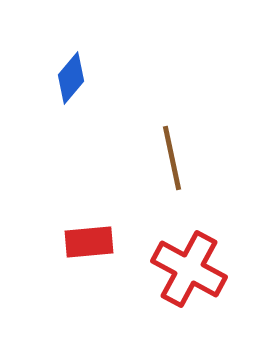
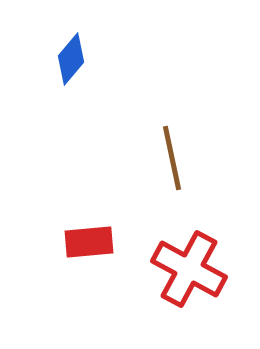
blue diamond: moved 19 px up
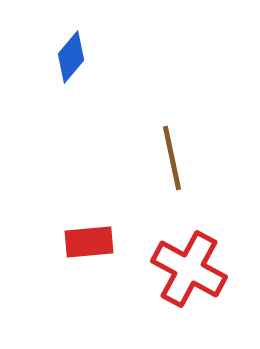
blue diamond: moved 2 px up
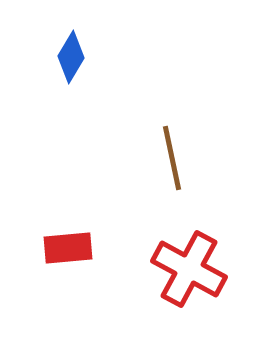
blue diamond: rotated 9 degrees counterclockwise
red rectangle: moved 21 px left, 6 px down
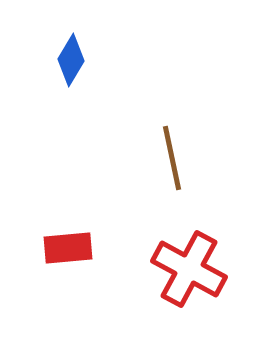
blue diamond: moved 3 px down
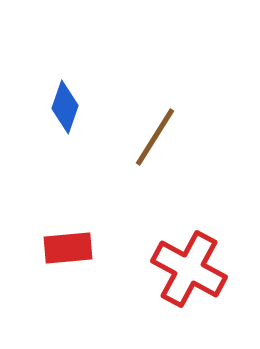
blue diamond: moved 6 px left, 47 px down; rotated 12 degrees counterclockwise
brown line: moved 17 px left, 21 px up; rotated 44 degrees clockwise
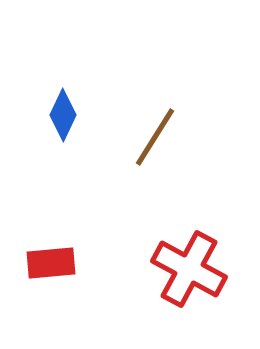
blue diamond: moved 2 px left, 8 px down; rotated 6 degrees clockwise
red rectangle: moved 17 px left, 15 px down
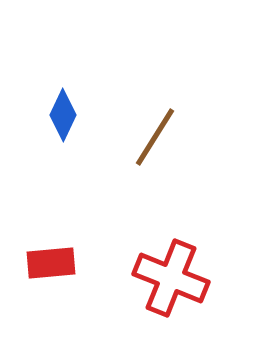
red cross: moved 18 px left, 9 px down; rotated 6 degrees counterclockwise
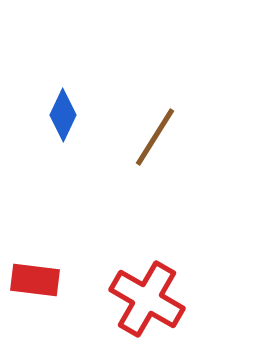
red rectangle: moved 16 px left, 17 px down; rotated 12 degrees clockwise
red cross: moved 24 px left, 21 px down; rotated 8 degrees clockwise
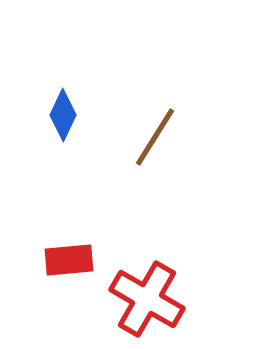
red rectangle: moved 34 px right, 20 px up; rotated 12 degrees counterclockwise
